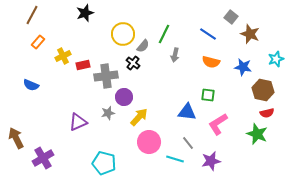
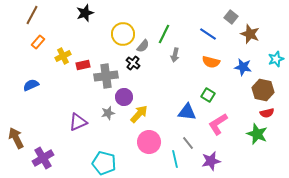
blue semicircle: rotated 133 degrees clockwise
green square: rotated 24 degrees clockwise
yellow arrow: moved 3 px up
cyan line: rotated 60 degrees clockwise
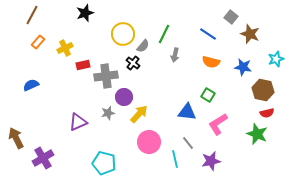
yellow cross: moved 2 px right, 8 px up
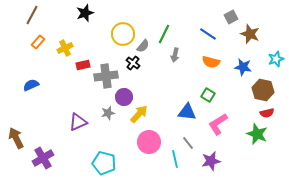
gray square: rotated 24 degrees clockwise
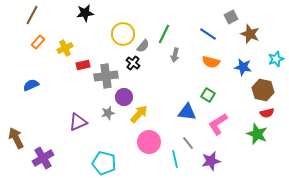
black star: rotated 12 degrees clockwise
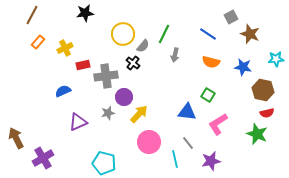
cyan star: rotated 14 degrees clockwise
blue semicircle: moved 32 px right, 6 px down
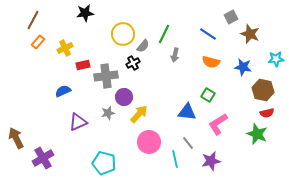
brown line: moved 1 px right, 5 px down
black cross: rotated 24 degrees clockwise
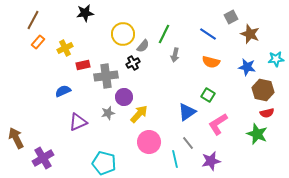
blue star: moved 4 px right
blue triangle: rotated 42 degrees counterclockwise
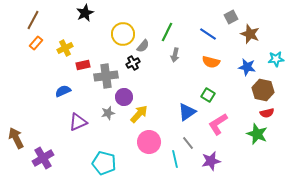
black star: rotated 18 degrees counterclockwise
green line: moved 3 px right, 2 px up
orange rectangle: moved 2 px left, 1 px down
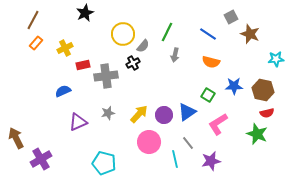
blue star: moved 13 px left, 19 px down; rotated 12 degrees counterclockwise
purple circle: moved 40 px right, 18 px down
purple cross: moved 2 px left, 1 px down
